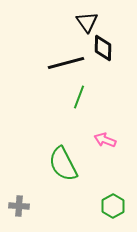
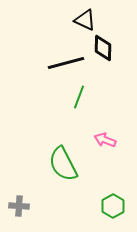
black triangle: moved 2 px left, 2 px up; rotated 30 degrees counterclockwise
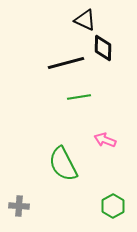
green line: rotated 60 degrees clockwise
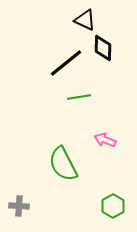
black line: rotated 24 degrees counterclockwise
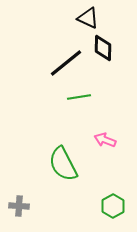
black triangle: moved 3 px right, 2 px up
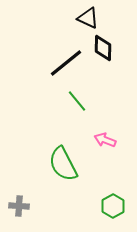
green line: moved 2 px left, 4 px down; rotated 60 degrees clockwise
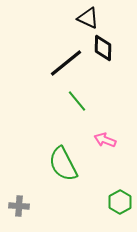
green hexagon: moved 7 px right, 4 px up
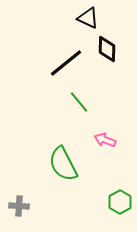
black diamond: moved 4 px right, 1 px down
green line: moved 2 px right, 1 px down
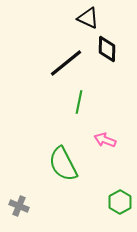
green line: rotated 50 degrees clockwise
gray cross: rotated 18 degrees clockwise
